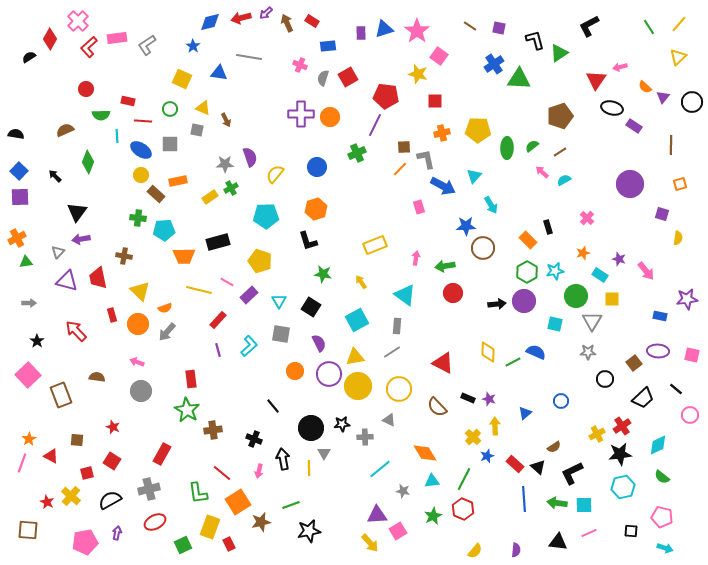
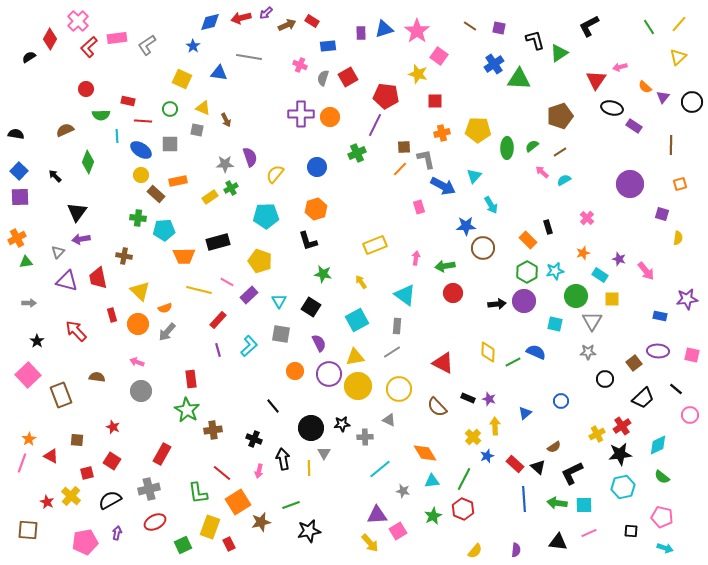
brown arrow at (287, 23): moved 2 px down; rotated 90 degrees clockwise
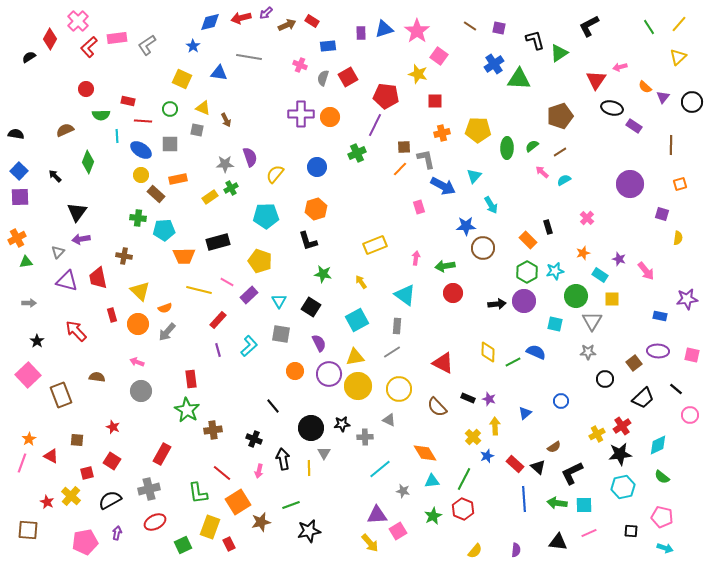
orange rectangle at (178, 181): moved 2 px up
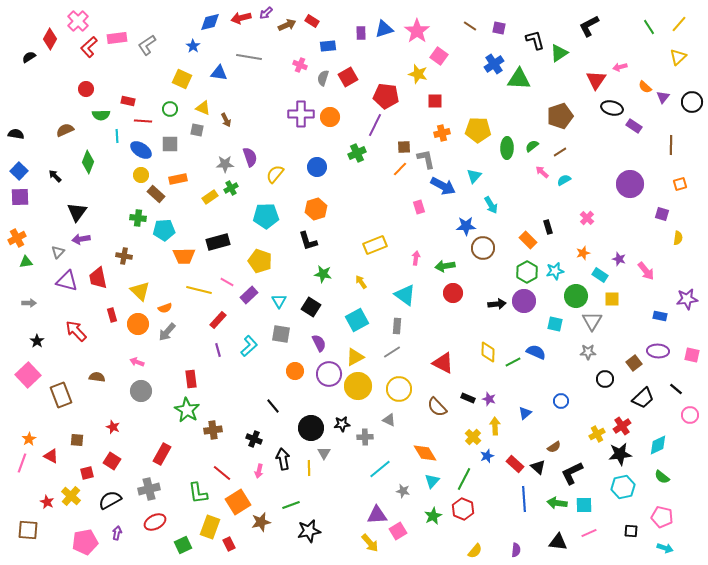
yellow triangle at (355, 357): rotated 18 degrees counterclockwise
cyan triangle at (432, 481): rotated 42 degrees counterclockwise
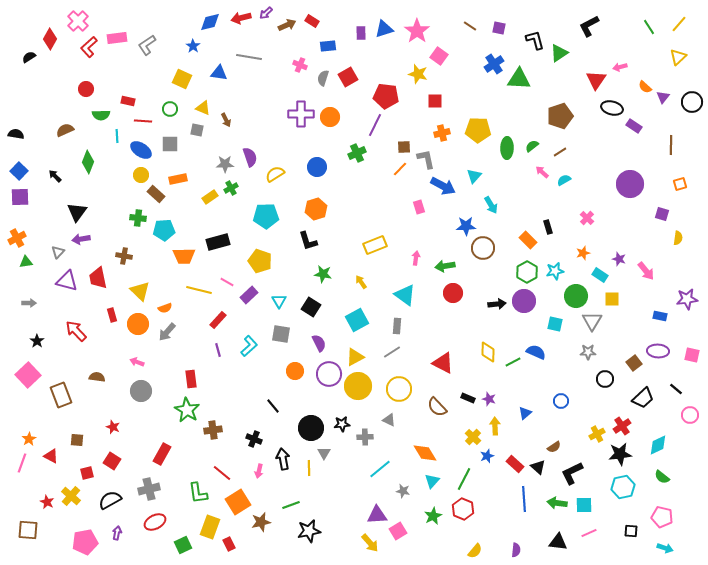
yellow semicircle at (275, 174): rotated 18 degrees clockwise
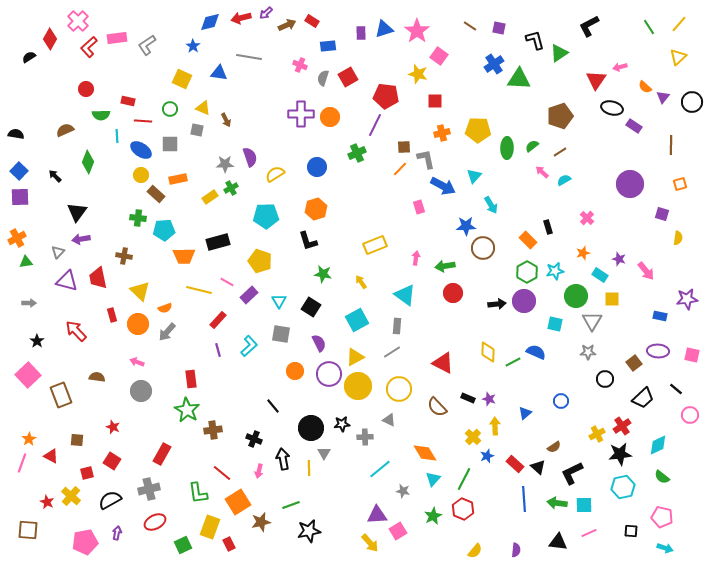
cyan triangle at (432, 481): moved 1 px right, 2 px up
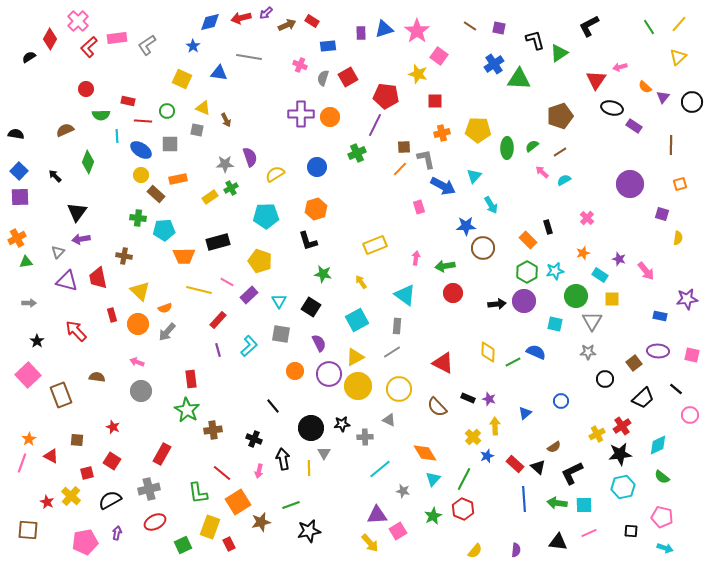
green circle at (170, 109): moved 3 px left, 2 px down
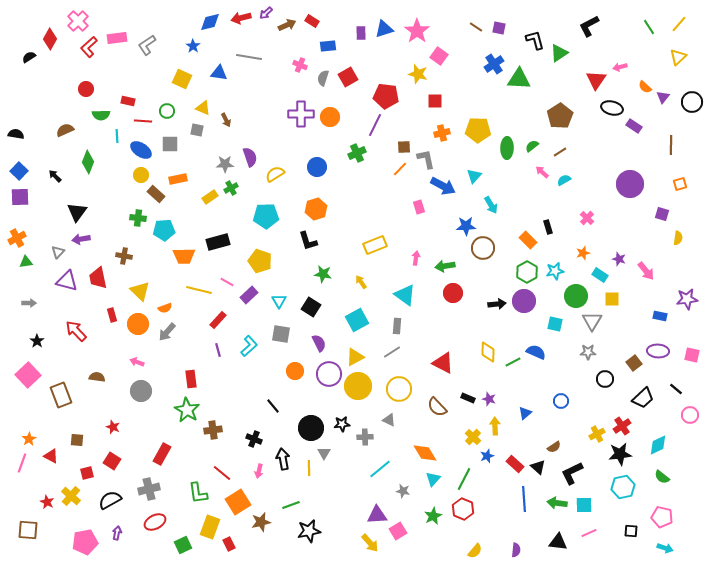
brown line at (470, 26): moved 6 px right, 1 px down
brown pentagon at (560, 116): rotated 15 degrees counterclockwise
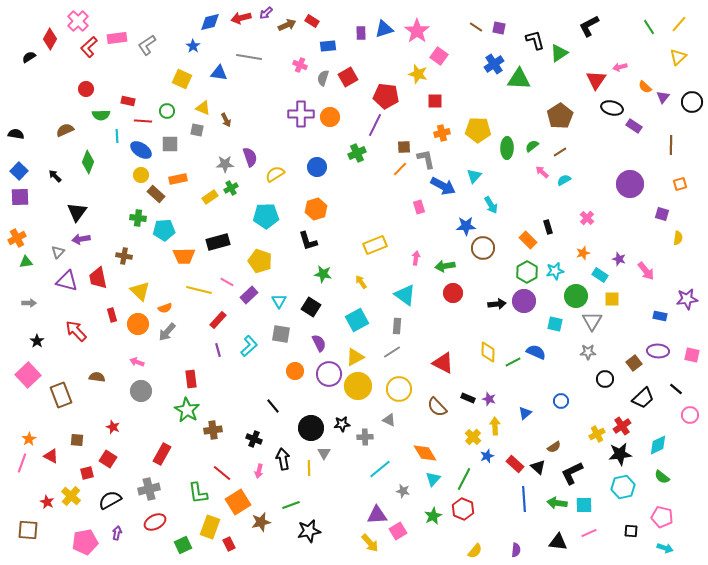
red square at (112, 461): moved 4 px left, 2 px up
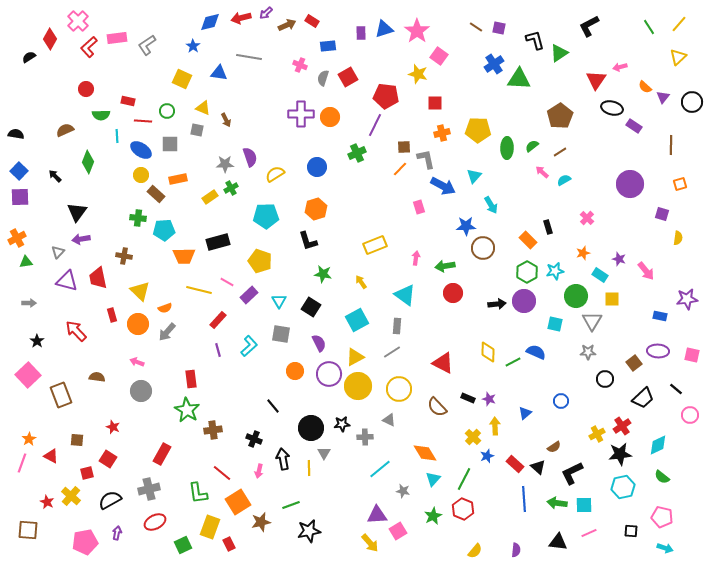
red square at (435, 101): moved 2 px down
